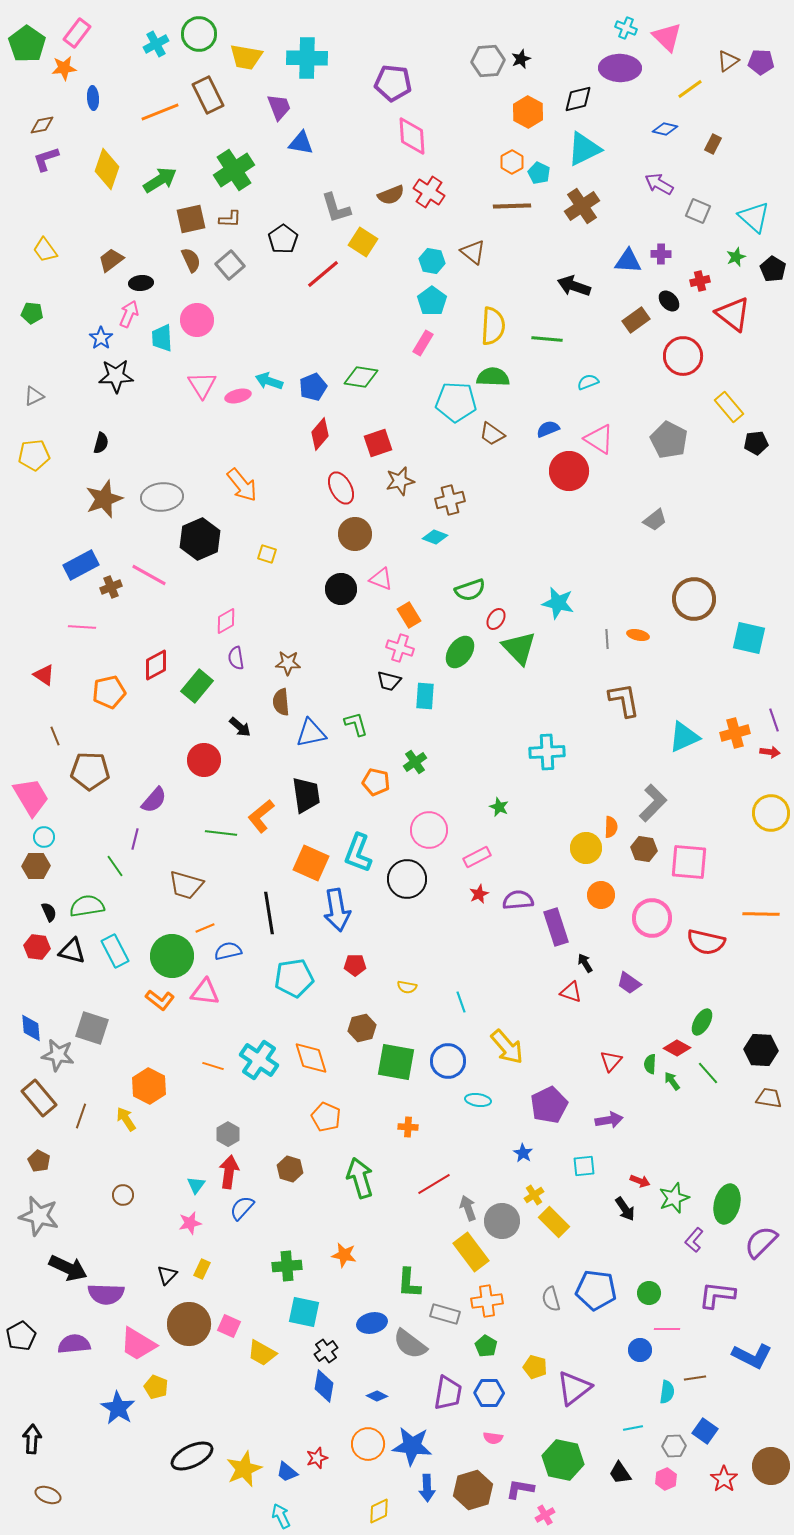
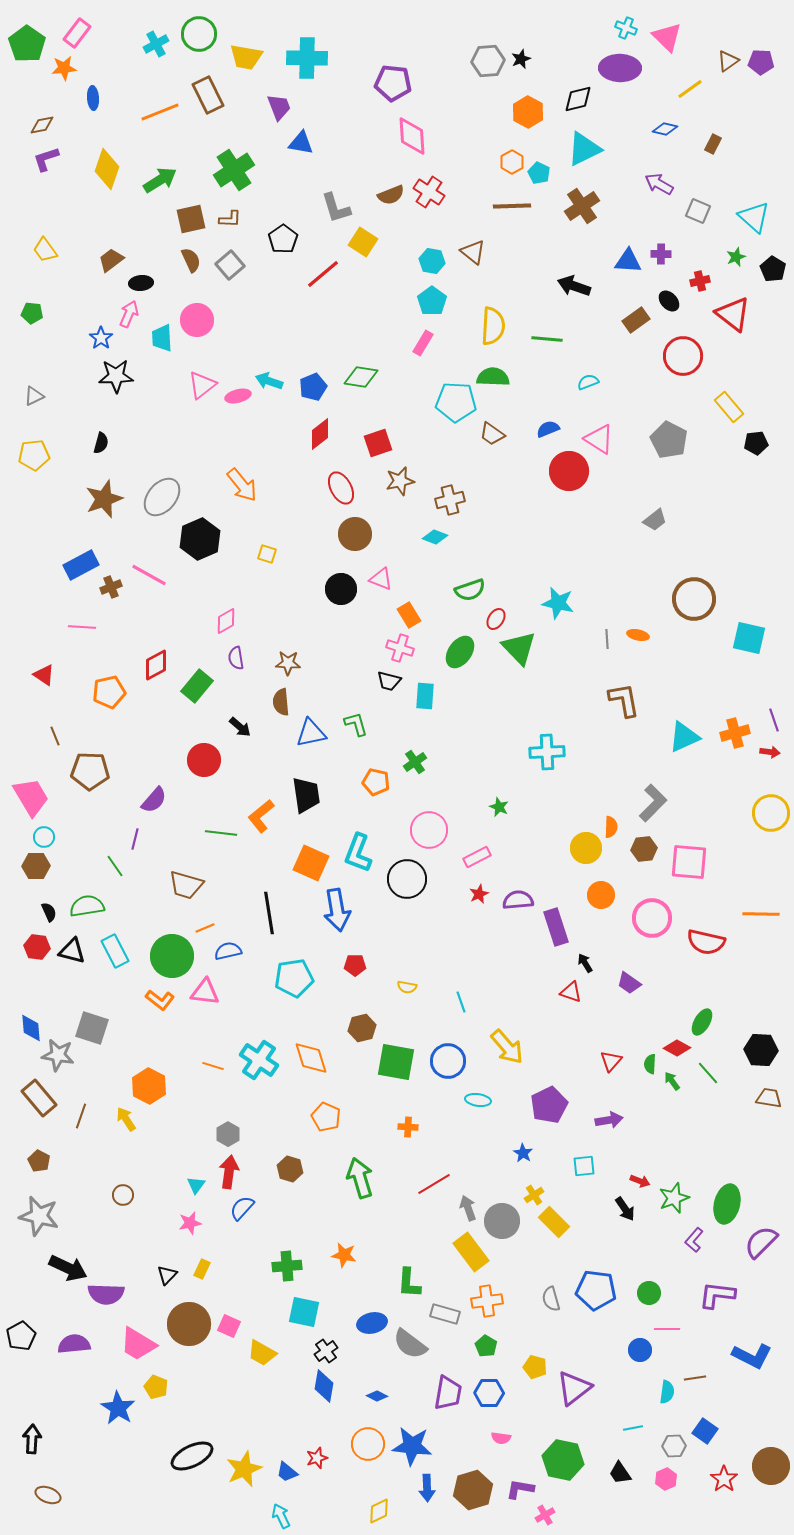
pink triangle at (202, 385): rotated 24 degrees clockwise
red diamond at (320, 434): rotated 12 degrees clockwise
gray ellipse at (162, 497): rotated 45 degrees counterclockwise
brown hexagon at (644, 849): rotated 15 degrees counterclockwise
pink semicircle at (493, 1438): moved 8 px right
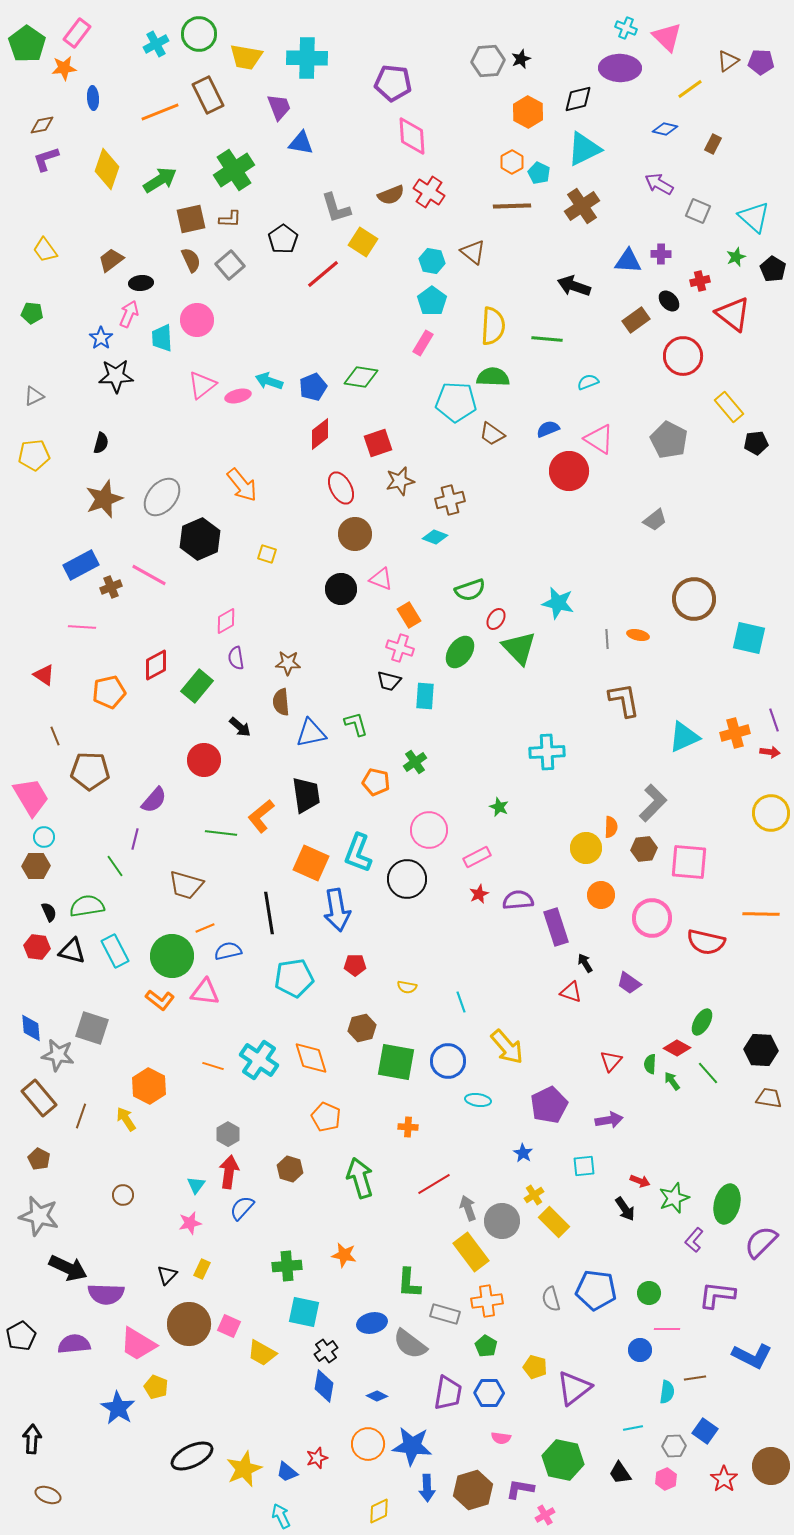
brown pentagon at (39, 1161): moved 2 px up
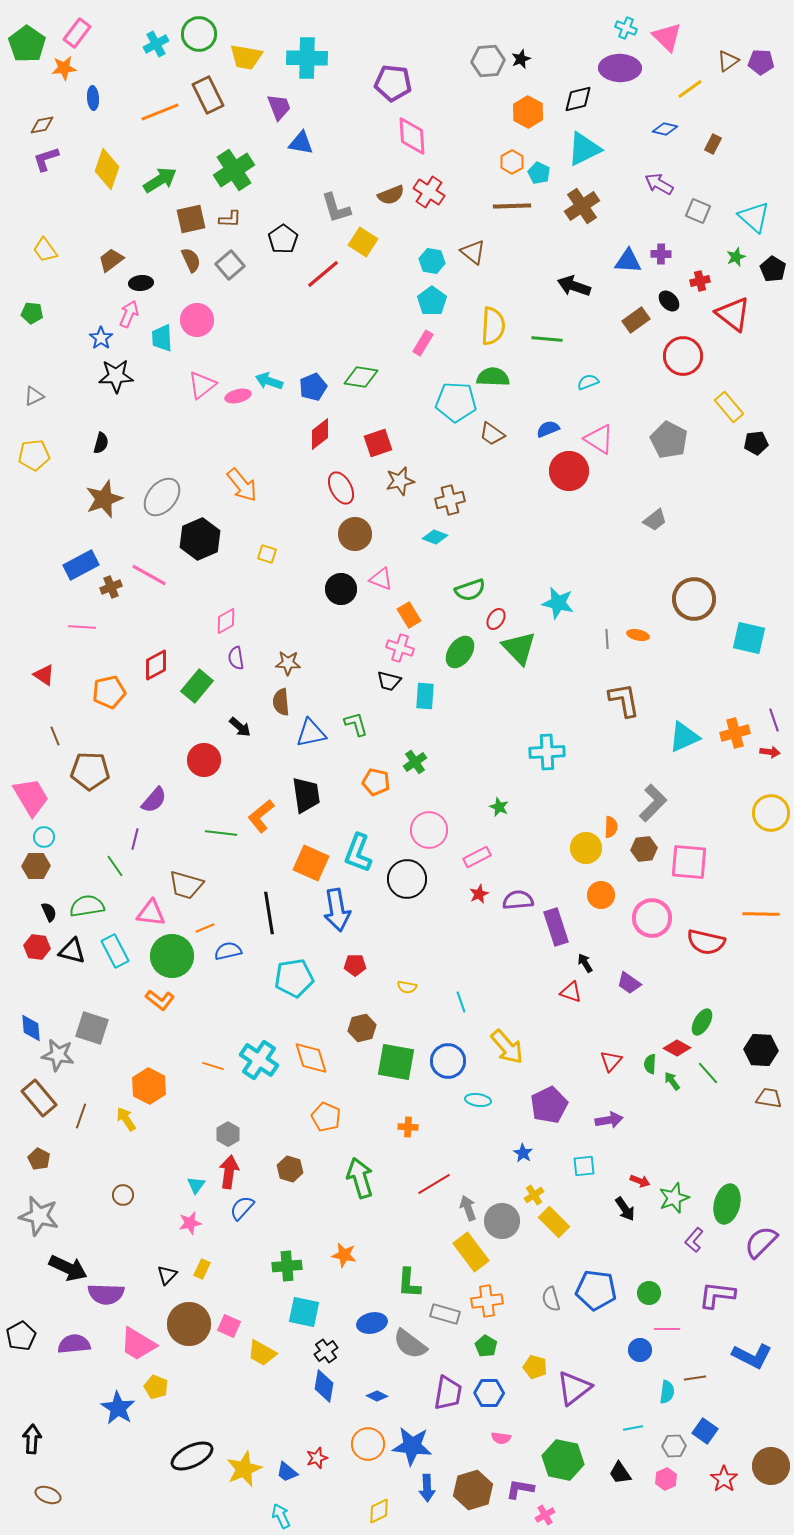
pink triangle at (205, 992): moved 54 px left, 79 px up
